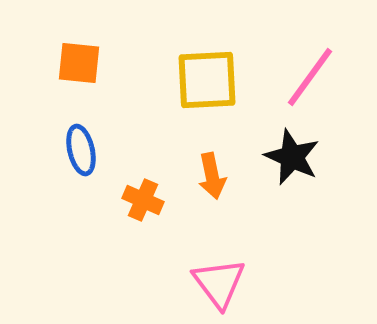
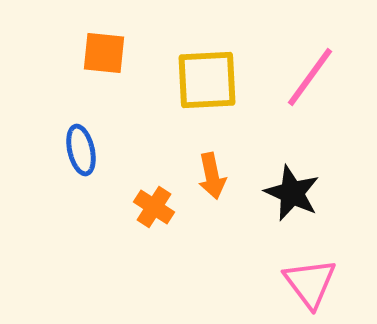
orange square: moved 25 px right, 10 px up
black star: moved 36 px down
orange cross: moved 11 px right, 7 px down; rotated 9 degrees clockwise
pink triangle: moved 91 px right
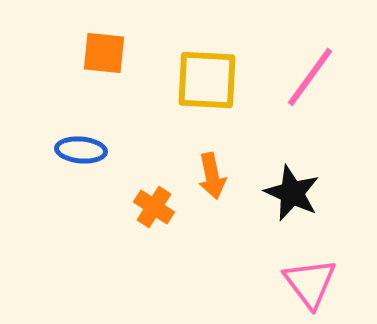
yellow square: rotated 6 degrees clockwise
blue ellipse: rotated 72 degrees counterclockwise
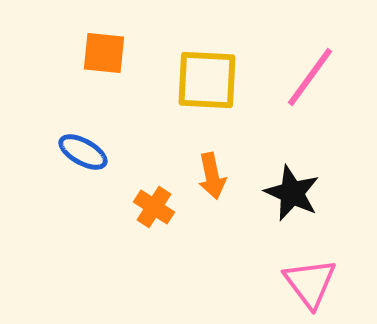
blue ellipse: moved 2 px right, 2 px down; rotated 24 degrees clockwise
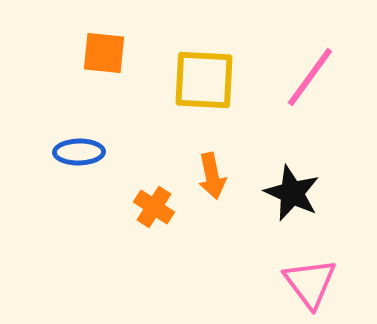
yellow square: moved 3 px left
blue ellipse: moved 4 px left; rotated 30 degrees counterclockwise
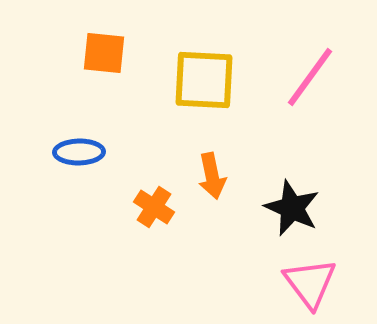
black star: moved 15 px down
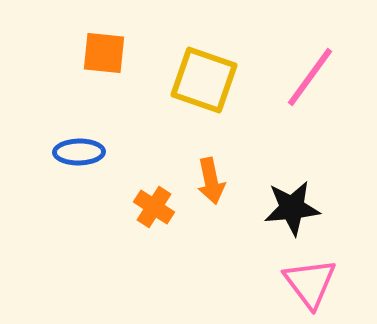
yellow square: rotated 16 degrees clockwise
orange arrow: moved 1 px left, 5 px down
black star: rotated 30 degrees counterclockwise
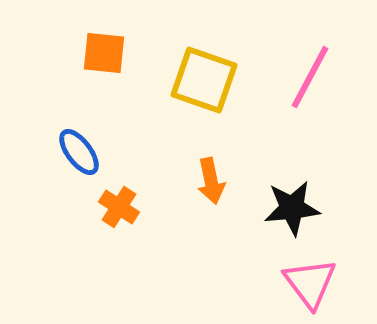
pink line: rotated 8 degrees counterclockwise
blue ellipse: rotated 54 degrees clockwise
orange cross: moved 35 px left
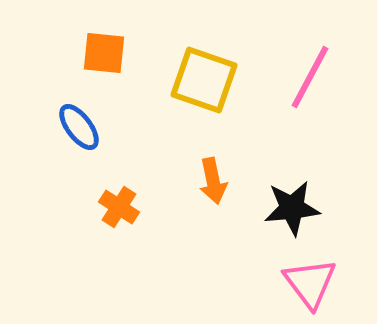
blue ellipse: moved 25 px up
orange arrow: moved 2 px right
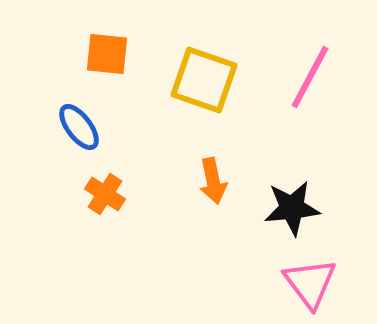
orange square: moved 3 px right, 1 px down
orange cross: moved 14 px left, 13 px up
